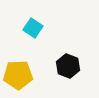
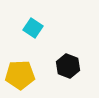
yellow pentagon: moved 2 px right
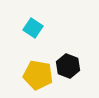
yellow pentagon: moved 18 px right; rotated 12 degrees clockwise
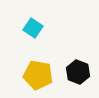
black hexagon: moved 10 px right, 6 px down
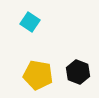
cyan square: moved 3 px left, 6 px up
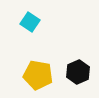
black hexagon: rotated 15 degrees clockwise
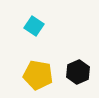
cyan square: moved 4 px right, 4 px down
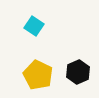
yellow pentagon: rotated 16 degrees clockwise
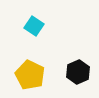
yellow pentagon: moved 8 px left
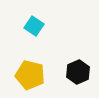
yellow pentagon: rotated 12 degrees counterclockwise
